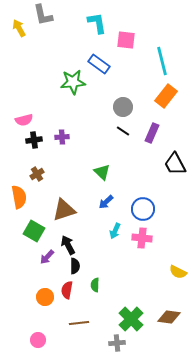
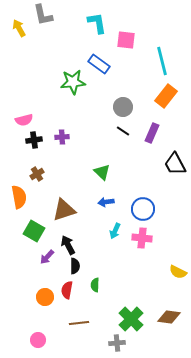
blue arrow: rotated 35 degrees clockwise
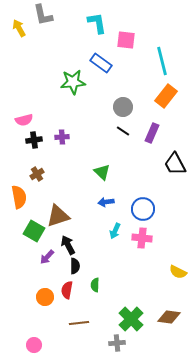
blue rectangle: moved 2 px right, 1 px up
brown triangle: moved 6 px left, 6 px down
pink circle: moved 4 px left, 5 px down
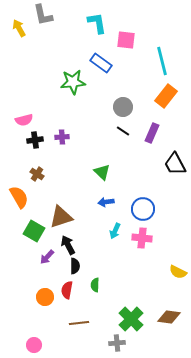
black cross: moved 1 px right
brown cross: rotated 24 degrees counterclockwise
orange semicircle: rotated 20 degrees counterclockwise
brown triangle: moved 3 px right, 1 px down
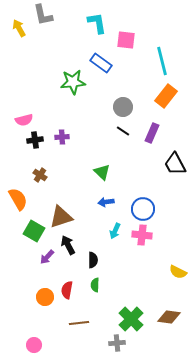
brown cross: moved 3 px right, 1 px down
orange semicircle: moved 1 px left, 2 px down
pink cross: moved 3 px up
black semicircle: moved 18 px right, 6 px up
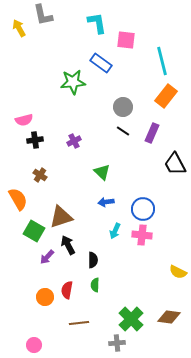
purple cross: moved 12 px right, 4 px down; rotated 24 degrees counterclockwise
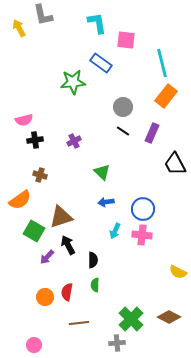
cyan line: moved 2 px down
brown cross: rotated 16 degrees counterclockwise
orange semicircle: moved 2 px right, 1 px down; rotated 85 degrees clockwise
red semicircle: moved 2 px down
brown diamond: rotated 20 degrees clockwise
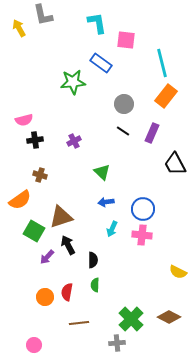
gray circle: moved 1 px right, 3 px up
cyan arrow: moved 3 px left, 2 px up
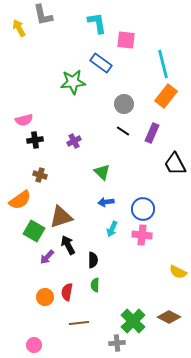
cyan line: moved 1 px right, 1 px down
green cross: moved 2 px right, 2 px down
